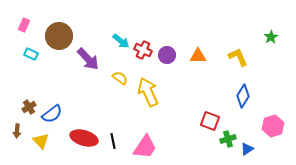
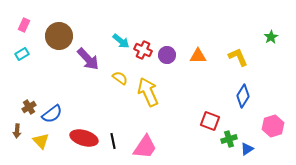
cyan rectangle: moved 9 px left; rotated 56 degrees counterclockwise
green cross: moved 1 px right
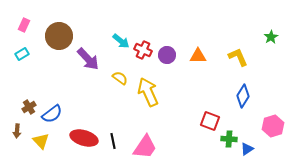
green cross: rotated 21 degrees clockwise
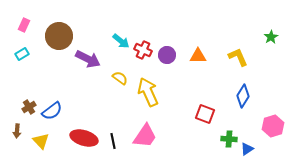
purple arrow: rotated 20 degrees counterclockwise
blue semicircle: moved 3 px up
red square: moved 5 px left, 7 px up
pink trapezoid: moved 11 px up
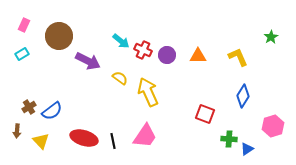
purple arrow: moved 2 px down
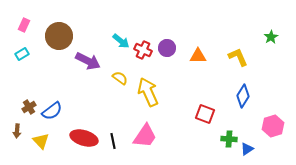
purple circle: moved 7 px up
